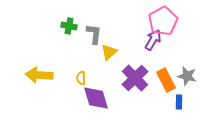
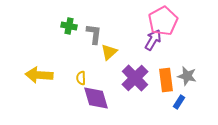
orange rectangle: rotated 20 degrees clockwise
blue rectangle: rotated 32 degrees clockwise
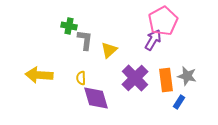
gray L-shape: moved 9 px left, 6 px down
yellow triangle: moved 2 px up
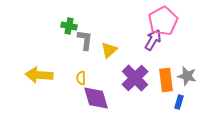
blue rectangle: rotated 16 degrees counterclockwise
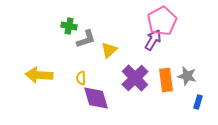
pink pentagon: moved 1 px left
gray L-shape: moved 1 px right, 1 px up; rotated 65 degrees clockwise
blue rectangle: moved 19 px right
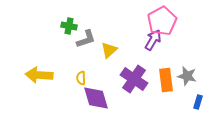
purple cross: moved 1 px left, 1 px down; rotated 12 degrees counterclockwise
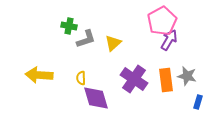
purple arrow: moved 16 px right
yellow triangle: moved 4 px right, 7 px up
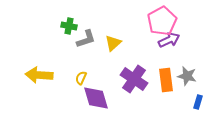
purple arrow: rotated 35 degrees clockwise
yellow semicircle: rotated 24 degrees clockwise
